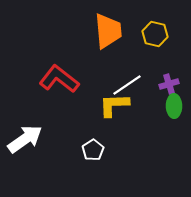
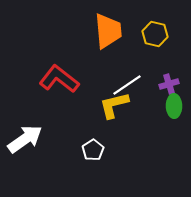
yellow L-shape: rotated 12 degrees counterclockwise
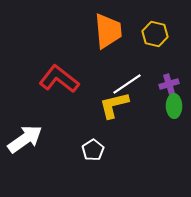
white line: moved 1 px up
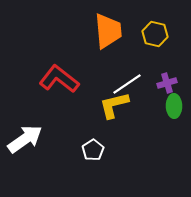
purple cross: moved 2 px left, 1 px up
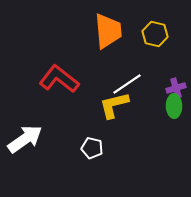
purple cross: moved 9 px right, 5 px down
white pentagon: moved 1 px left, 2 px up; rotated 25 degrees counterclockwise
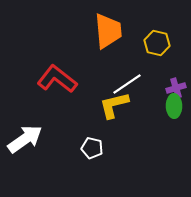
yellow hexagon: moved 2 px right, 9 px down
red L-shape: moved 2 px left
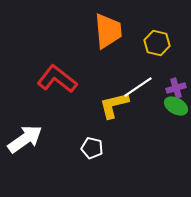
white line: moved 11 px right, 3 px down
green ellipse: moved 2 px right; rotated 60 degrees counterclockwise
